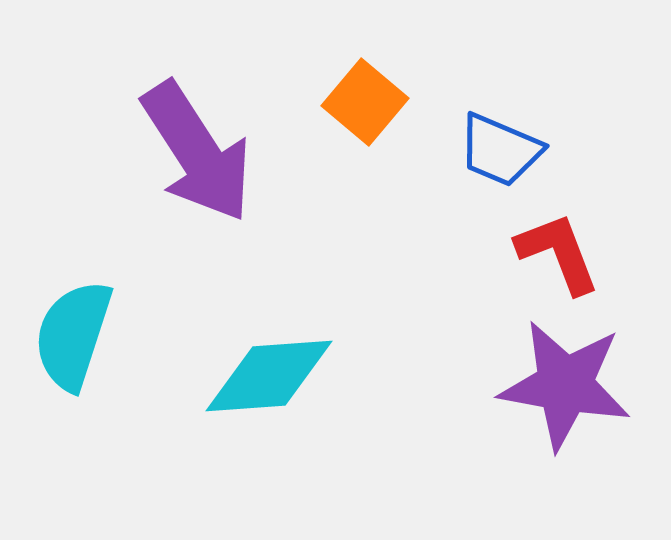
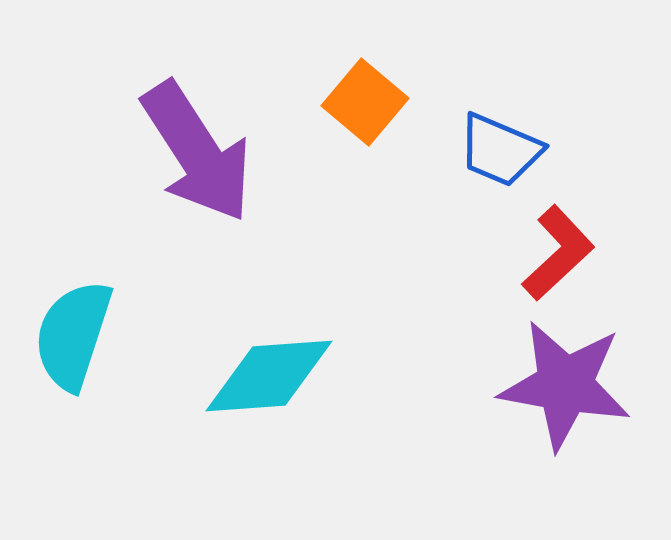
red L-shape: rotated 68 degrees clockwise
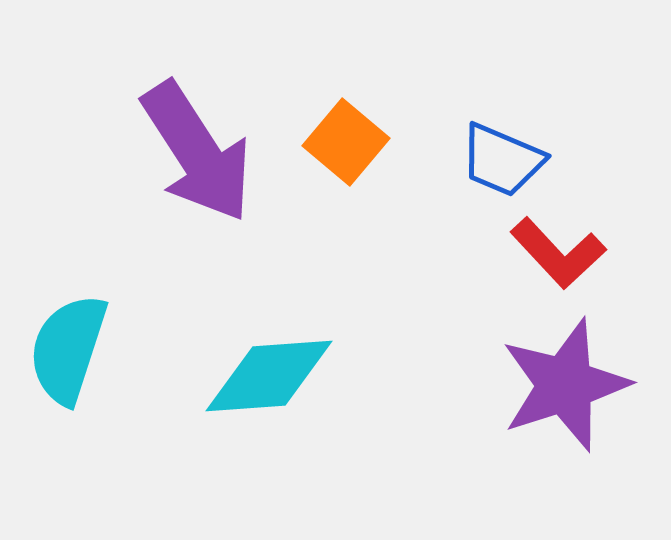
orange square: moved 19 px left, 40 px down
blue trapezoid: moved 2 px right, 10 px down
red L-shape: rotated 90 degrees clockwise
cyan semicircle: moved 5 px left, 14 px down
purple star: rotated 28 degrees counterclockwise
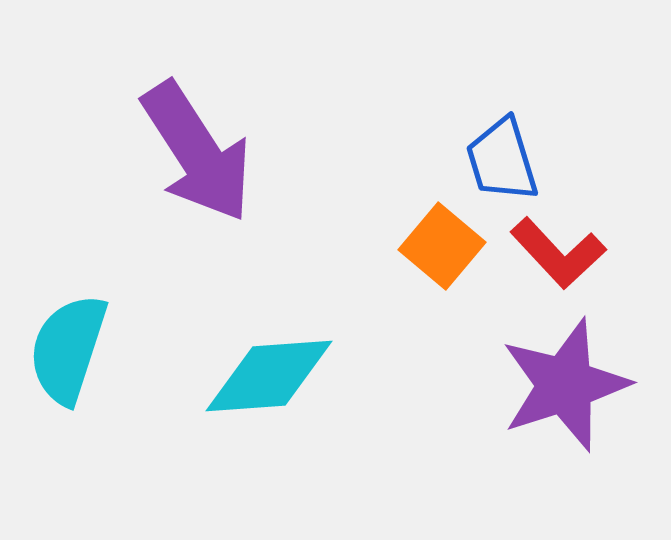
orange square: moved 96 px right, 104 px down
blue trapezoid: rotated 50 degrees clockwise
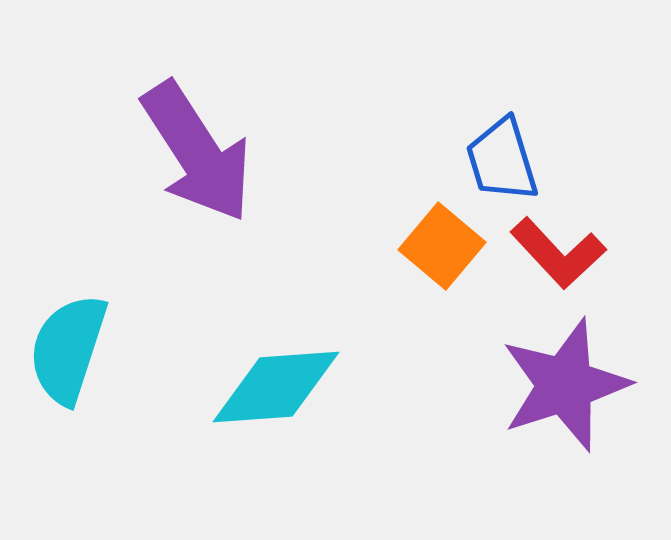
cyan diamond: moved 7 px right, 11 px down
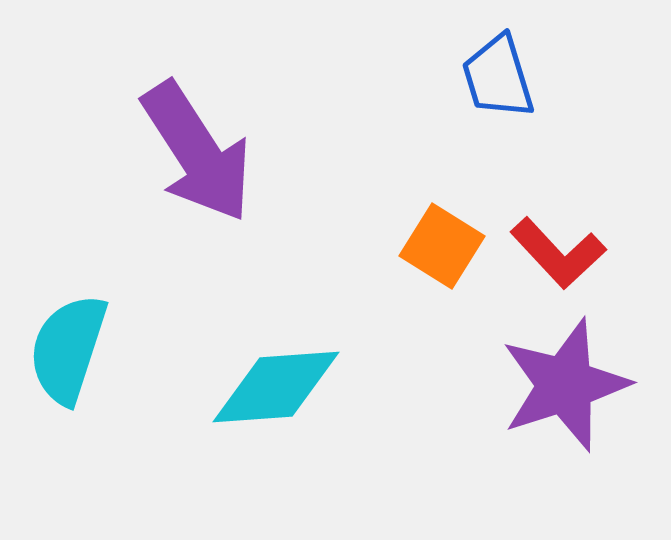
blue trapezoid: moved 4 px left, 83 px up
orange square: rotated 8 degrees counterclockwise
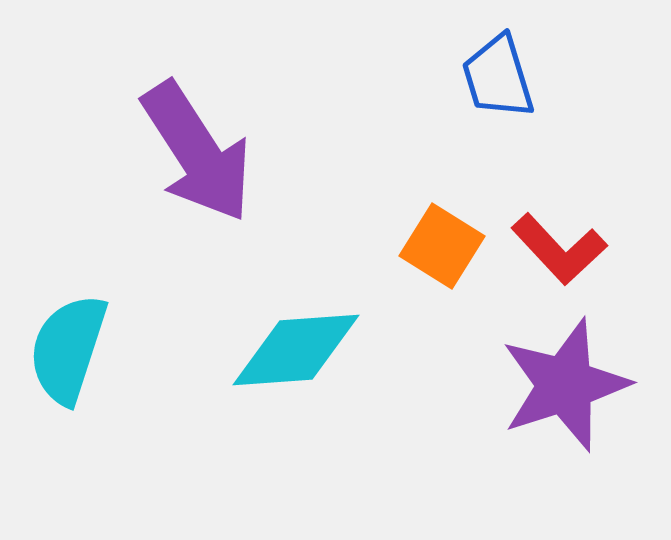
red L-shape: moved 1 px right, 4 px up
cyan diamond: moved 20 px right, 37 px up
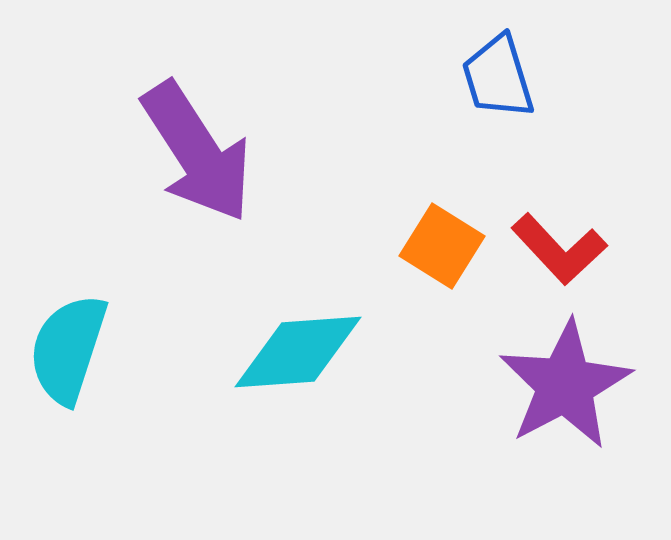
cyan diamond: moved 2 px right, 2 px down
purple star: rotated 10 degrees counterclockwise
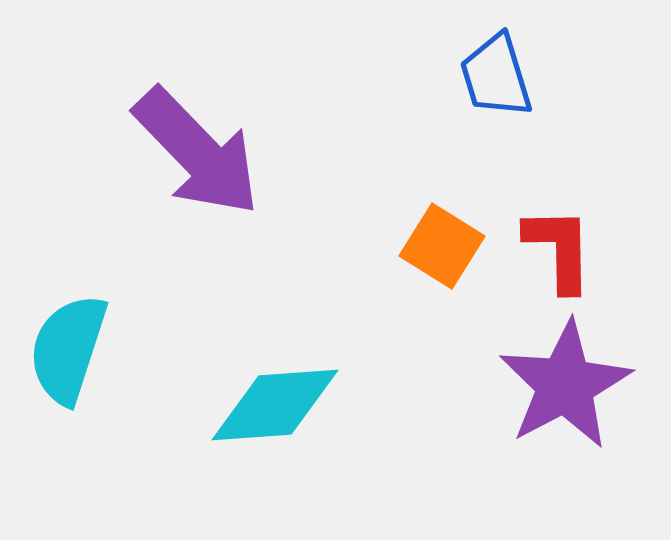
blue trapezoid: moved 2 px left, 1 px up
purple arrow: rotated 11 degrees counterclockwise
red L-shape: rotated 138 degrees counterclockwise
cyan diamond: moved 23 px left, 53 px down
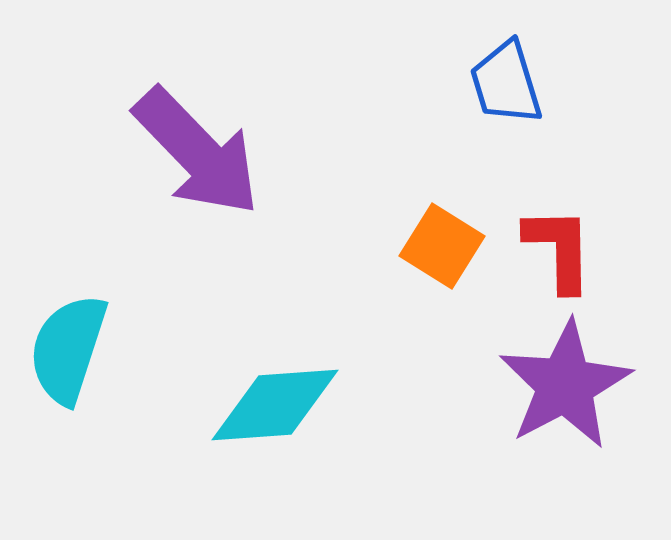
blue trapezoid: moved 10 px right, 7 px down
